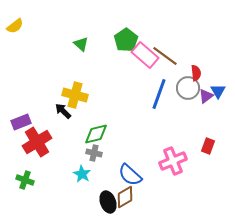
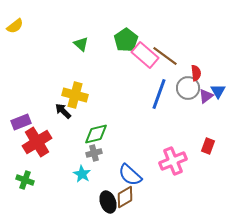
gray cross: rotated 28 degrees counterclockwise
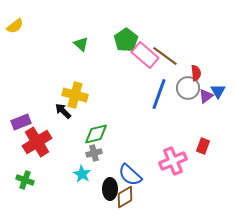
red rectangle: moved 5 px left
black ellipse: moved 2 px right, 13 px up; rotated 20 degrees clockwise
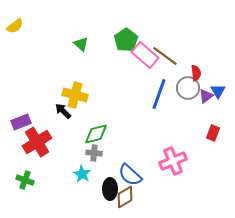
red rectangle: moved 10 px right, 13 px up
gray cross: rotated 21 degrees clockwise
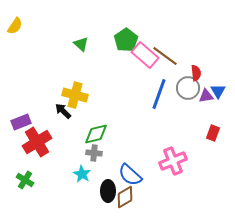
yellow semicircle: rotated 18 degrees counterclockwise
purple triangle: rotated 28 degrees clockwise
green cross: rotated 12 degrees clockwise
black ellipse: moved 2 px left, 2 px down
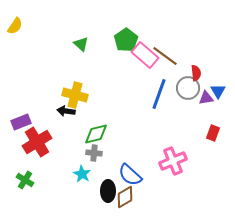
purple triangle: moved 2 px down
black arrow: moved 3 px right; rotated 36 degrees counterclockwise
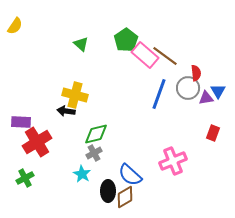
purple rectangle: rotated 24 degrees clockwise
gray cross: rotated 35 degrees counterclockwise
green cross: moved 2 px up; rotated 30 degrees clockwise
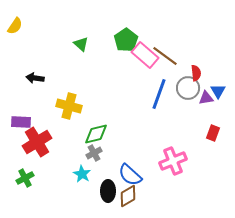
yellow cross: moved 6 px left, 11 px down
black arrow: moved 31 px left, 33 px up
brown diamond: moved 3 px right, 1 px up
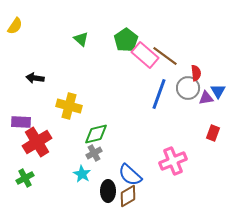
green triangle: moved 5 px up
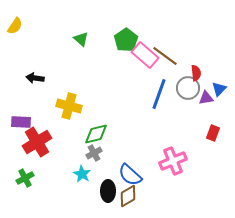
blue triangle: moved 1 px right, 2 px up; rotated 14 degrees clockwise
